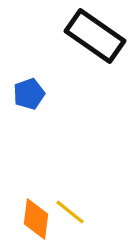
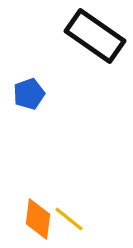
yellow line: moved 1 px left, 7 px down
orange diamond: moved 2 px right
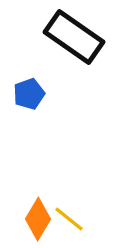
black rectangle: moved 21 px left, 1 px down
orange diamond: rotated 24 degrees clockwise
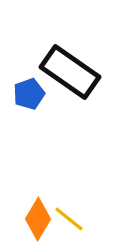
black rectangle: moved 4 px left, 35 px down
